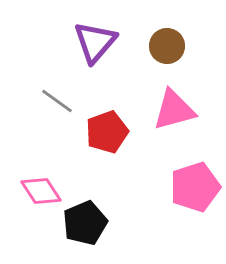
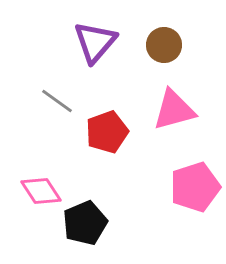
brown circle: moved 3 px left, 1 px up
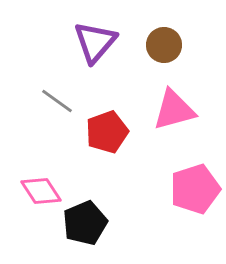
pink pentagon: moved 2 px down
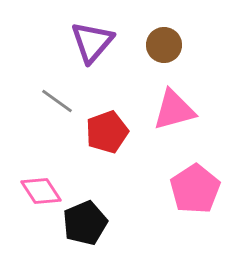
purple triangle: moved 3 px left
pink pentagon: rotated 15 degrees counterclockwise
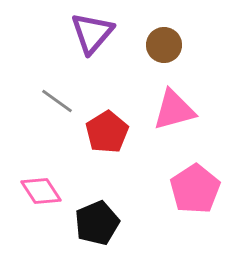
purple triangle: moved 9 px up
red pentagon: rotated 12 degrees counterclockwise
black pentagon: moved 12 px right
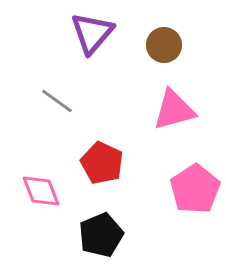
red pentagon: moved 5 px left, 31 px down; rotated 15 degrees counterclockwise
pink diamond: rotated 12 degrees clockwise
black pentagon: moved 4 px right, 12 px down
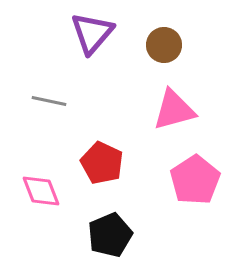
gray line: moved 8 px left; rotated 24 degrees counterclockwise
pink pentagon: moved 9 px up
black pentagon: moved 9 px right
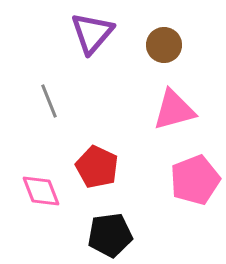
gray line: rotated 56 degrees clockwise
red pentagon: moved 5 px left, 4 px down
pink pentagon: rotated 12 degrees clockwise
black pentagon: rotated 15 degrees clockwise
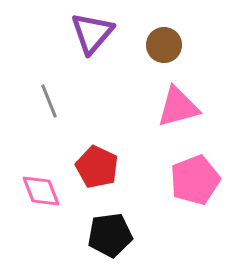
pink triangle: moved 4 px right, 3 px up
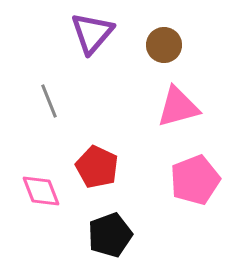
black pentagon: rotated 12 degrees counterclockwise
